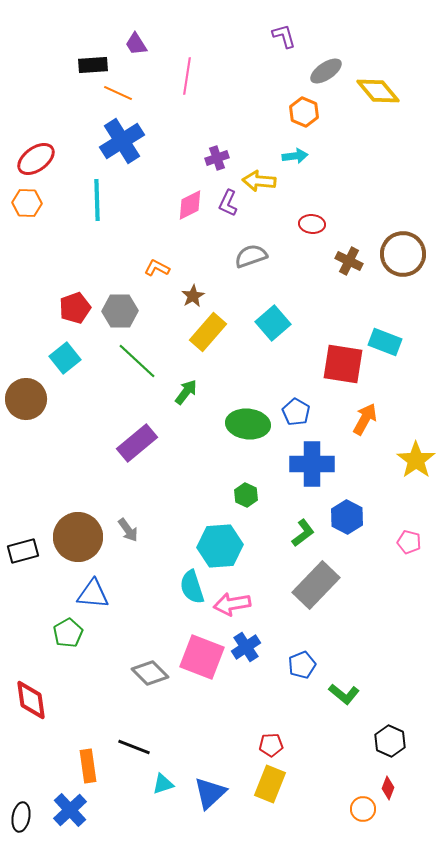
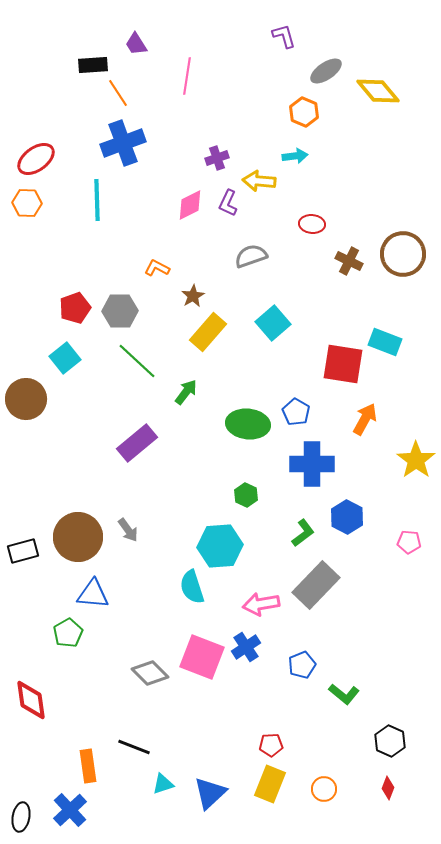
orange line at (118, 93): rotated 32 degrees clockwise
blue cross at (122, 141): moved 1 px right, 2 px down; rotated 12 degrees clockwise
pink pentagon at (409, 542): rotated 10 degrees counterclockwise
pink arrow at (232, 604): moved 29 px right
orange circle at (363, 809): moved 39 px left, 20 px up
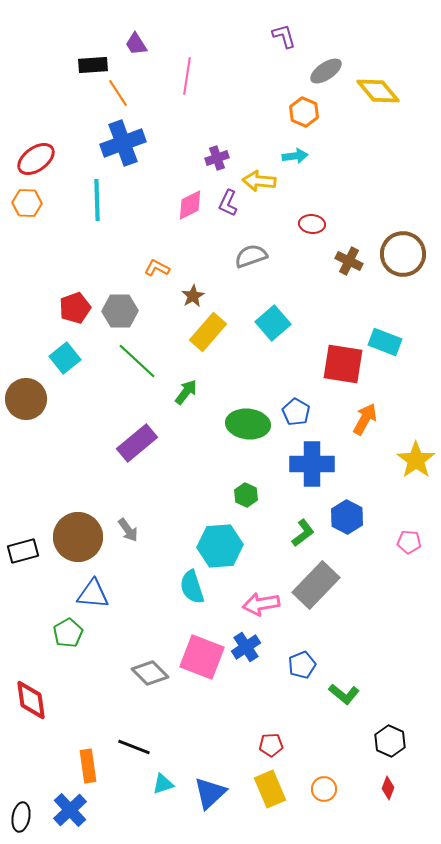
yellow rectangle at (270, 784): moved 5 px down; rotated 45 degrees counterclockwise
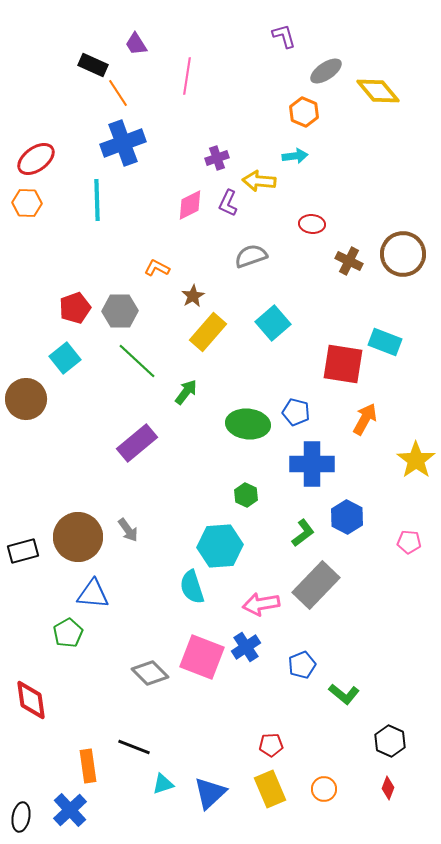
black rectangle at (93, 65): rotated 28 degrees clockwise
blue pentagon at (296, 412): rotated 16 degrees counterclockwise
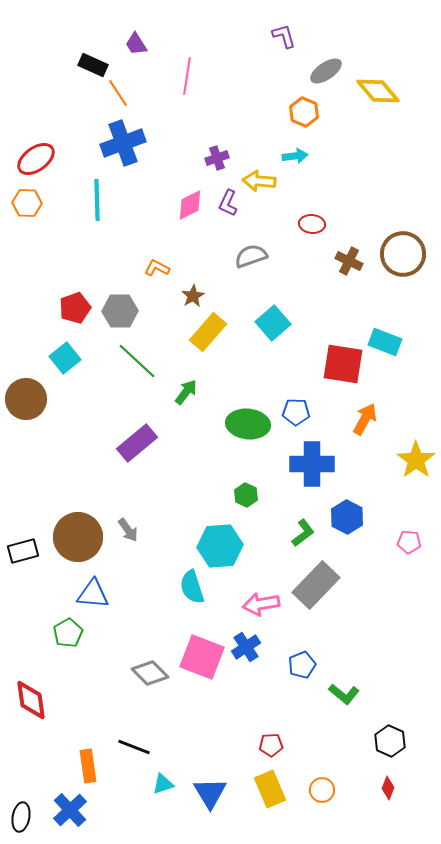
blue pentagon at (296, 412): rotated 12 degrees counterclockwise
orange circle at (324, 789): moved 2 px left, 1 px down
blue triangle at (210, 793): rotated 18 degrees counterclockwise
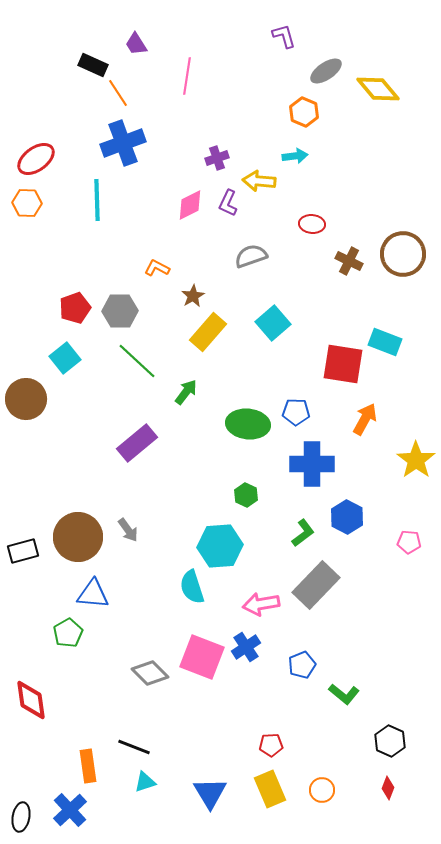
yellow diamond at (378, 91): moved 2 px up
cyan triangle at (163, 784): moved 18 px left, 2 px up
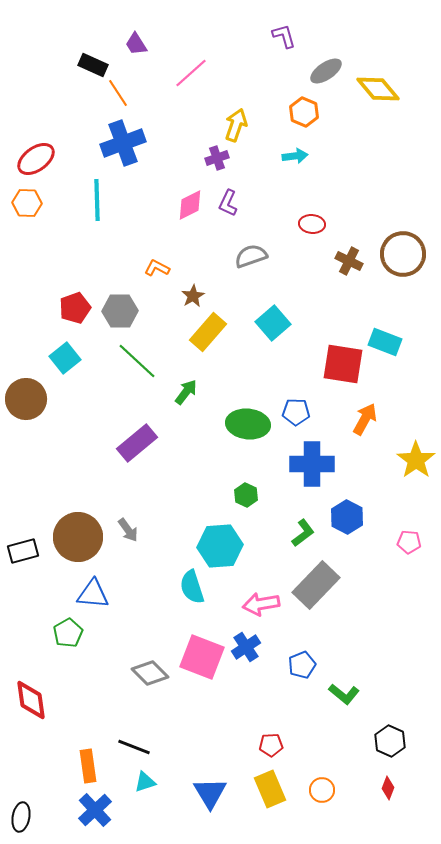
pink line at (187, 76): moved 4 px right, 3 px up; rotated 39 degrees clockwise
yellow arrow at (259, 181): moved 23 px left, 56 px up; rotated 104 degrees clockwise
blue cross at (70, 810): moved 25 px right
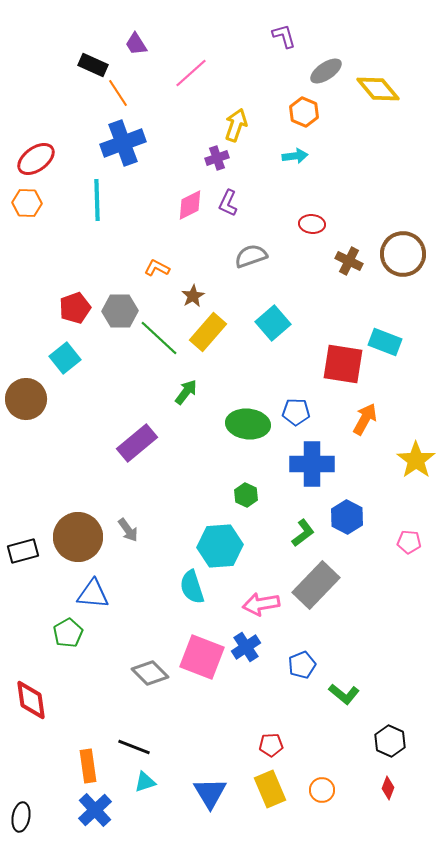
green line at (137, 361): moved 22 px right, 23 px up
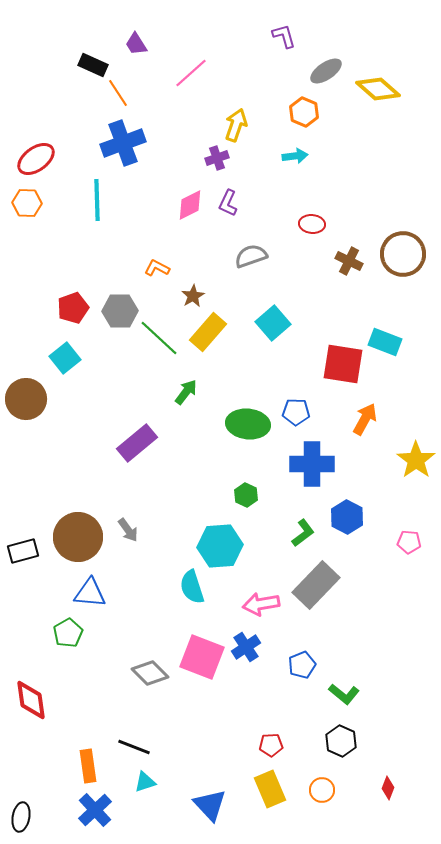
yellow diamond at (378, 89): rotated 9 degrees counterclockwise
red pentagon at (75, 308): moved 2 px left
blue triangle at (93, 594): moved 3 px left, 1 px up
black hexagon at (390, 741): moved 49 px left
blue triangle at (210, 793): moved 12 px down; rotated 12 degrees counterclockwise
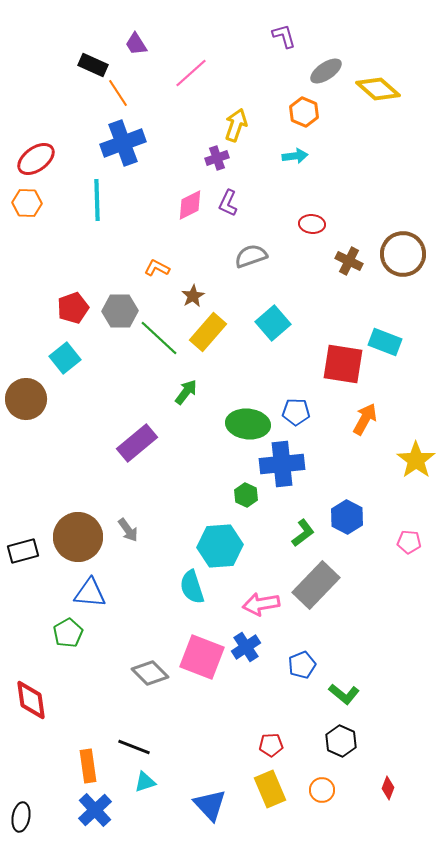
blue cross at (312, 464): moved 30 px left; rotated 6 degrees counterclockwise
